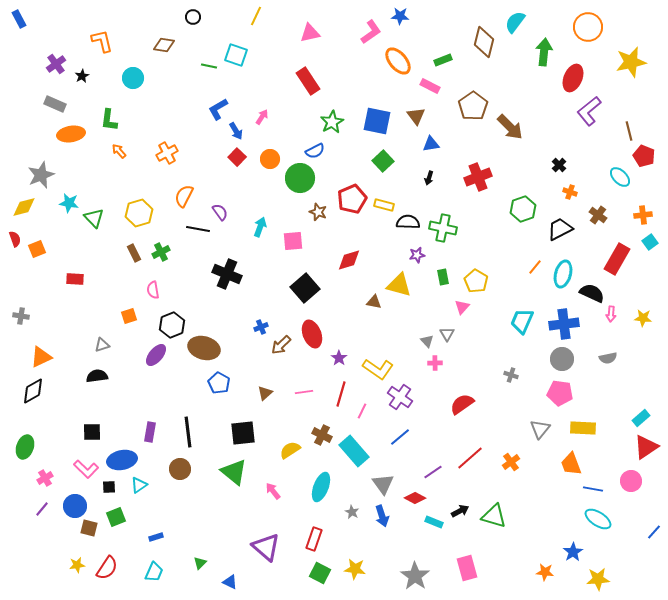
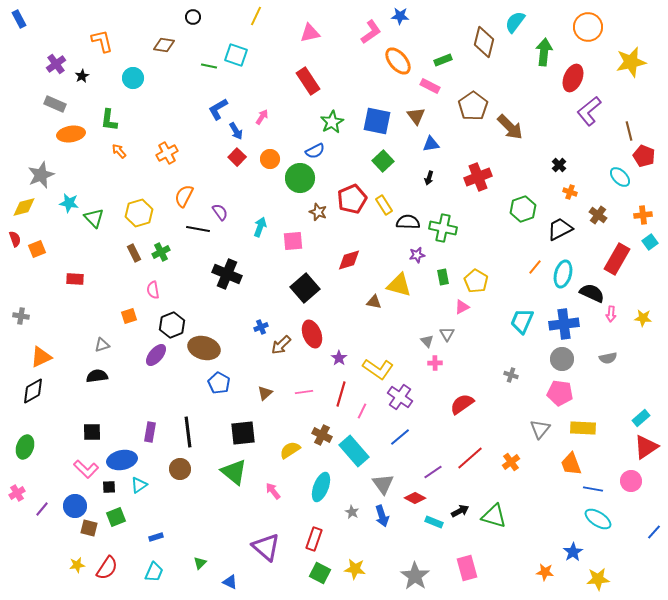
yellow rectangle at (384, 205): rotated 42 degrees clockwise
pink triangle at (462, 307): rotated 21 degrees clockwise
pink cross at (45, 478): moved 28 px left, 15 px down
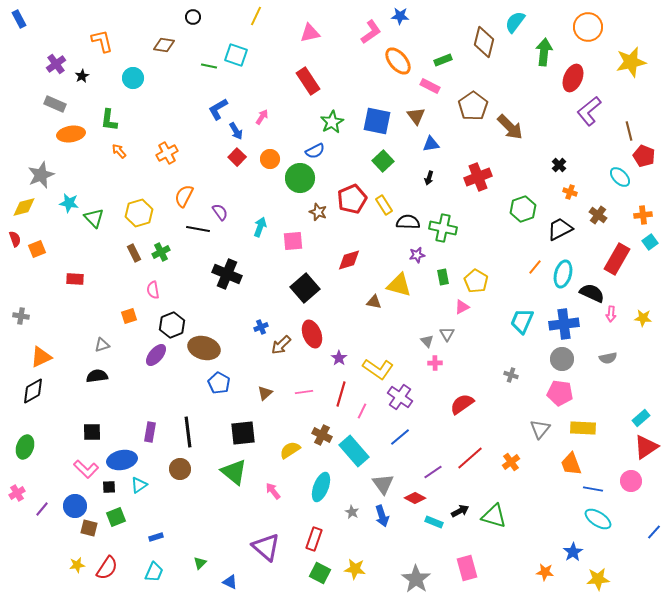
gray star at (415, 576): moved 1 px right, 3 px down
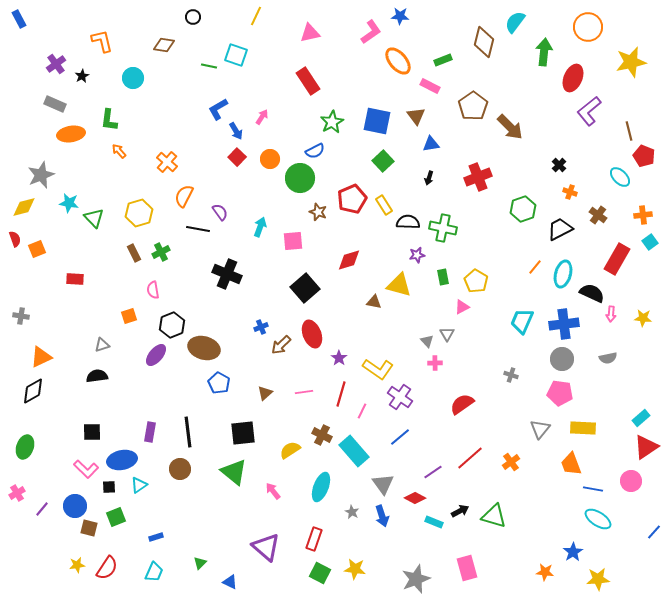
orange cross at (167, 153): moved 9 px down; rotated 20 degrees counterclockwise
gray star at (416, 579): rotated 16 degrees clockwise
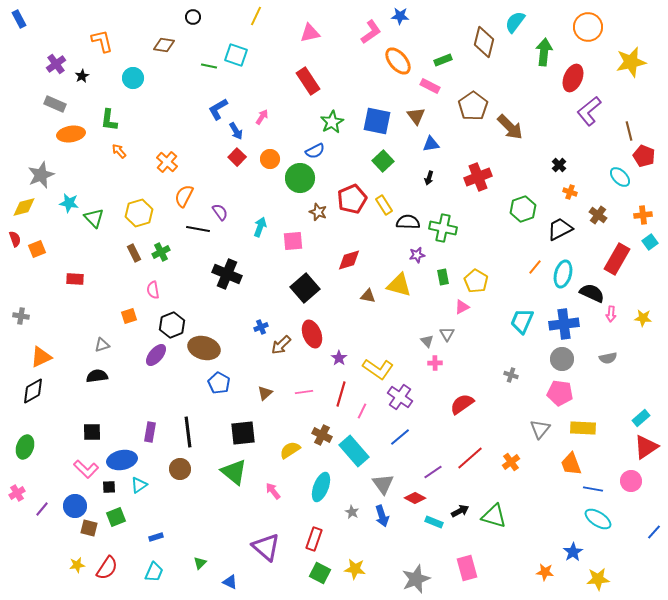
brown triangle at (374, 302): moved 6 px left, 6 px up
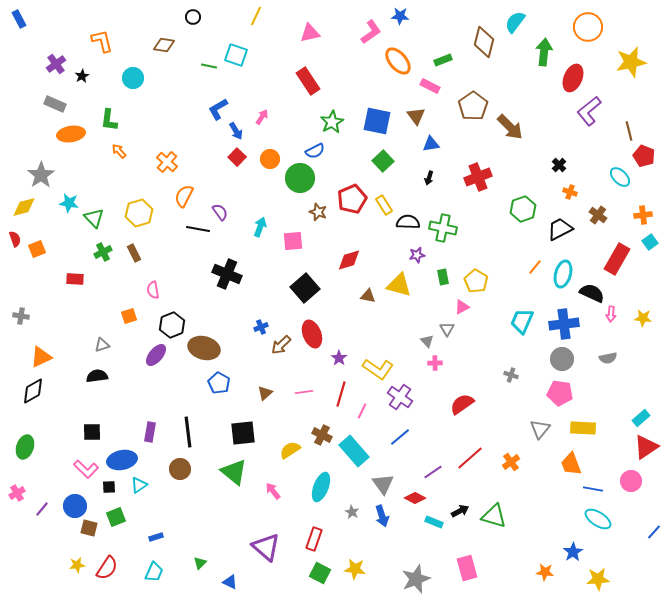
gray star at (41, 175): rotated 12 degrees counterclockwise
green cross at (161, 252): moved 58 px left
gray triangle at (447, 334): moved 5 px up
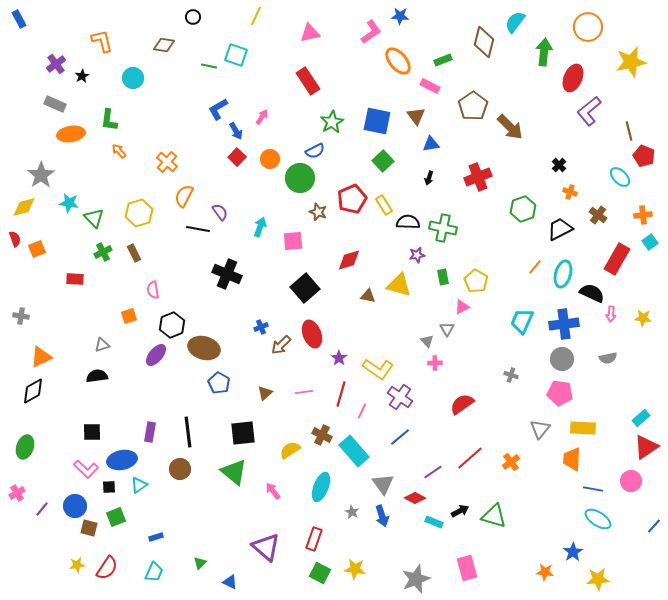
orange trapezoid at (571, 464): moved 1 px right, 5 px up; rotated 25 degrees clockwise
blue line at (654, 532): moved 6 px up
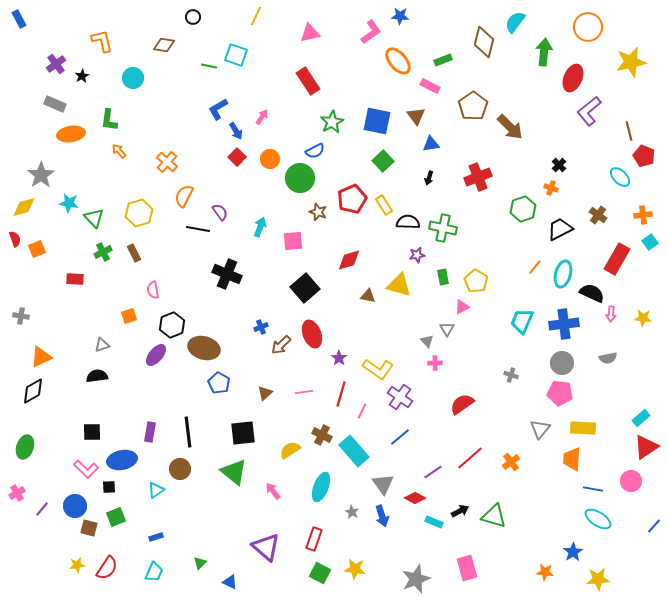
orange cross at (570, 192): moved 19 px left, 4 px up
gray circle at (562, 359): moved 4 px down
cyan triangle at (139, 485): moved 17 px right, 5 px down
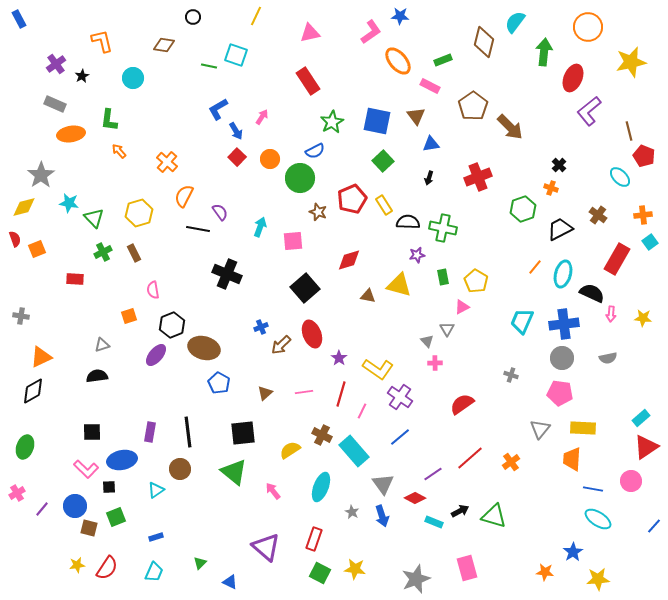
gray circle at (562, 363): moved 5 px up
purple line at (433, 472): moved 2 px down
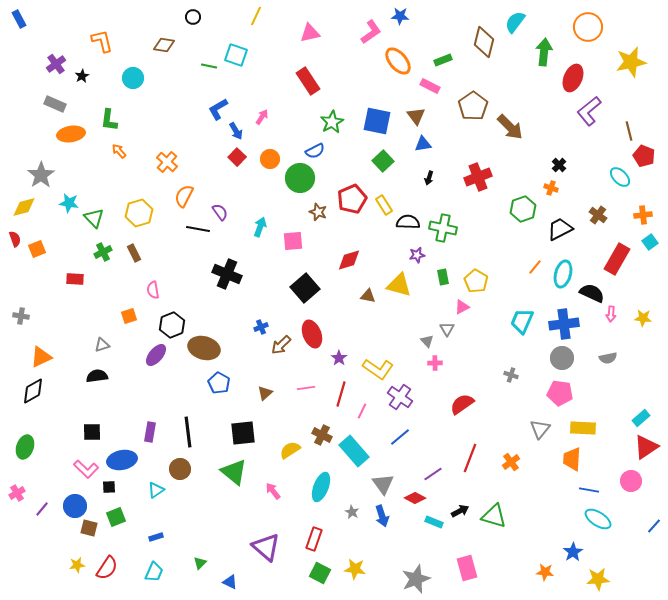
blue triangle at (431, 144): moved 8 px left
pink line at (304, 392): moved 2 px right, 4 px up
red line at (470, 458): rotated 28 degrees counterclockwise
blue line at (593, 489): moved 4 px left, 1 px down
